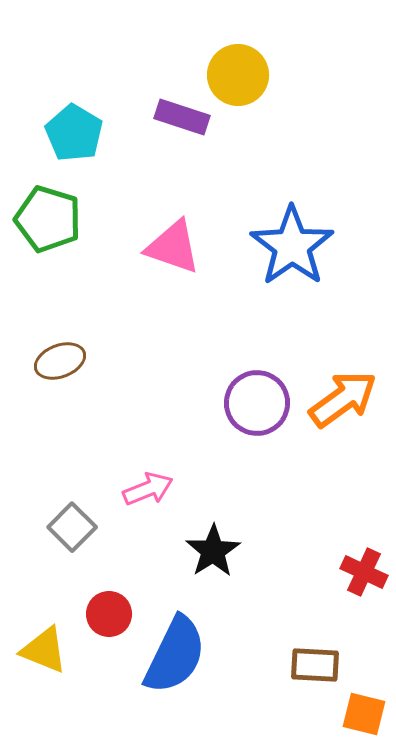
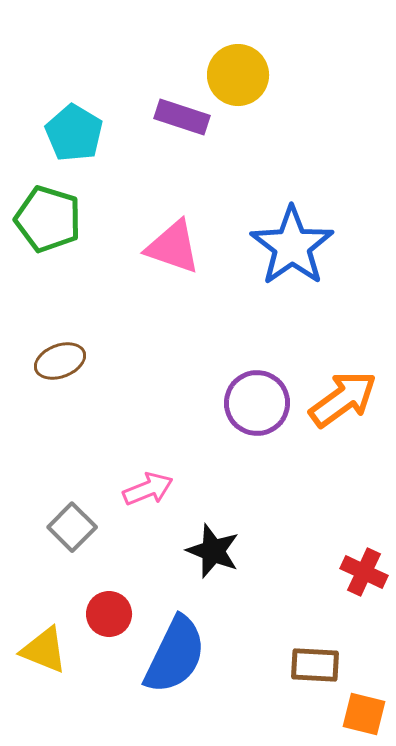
black star: rotated 18 degrees counterclockwise
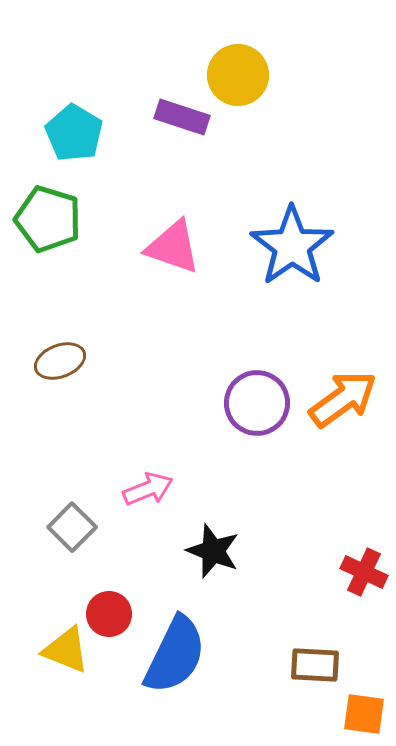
yellow triangle: moved 22 px right
orange square: rotated 6 degrees counterclockwise
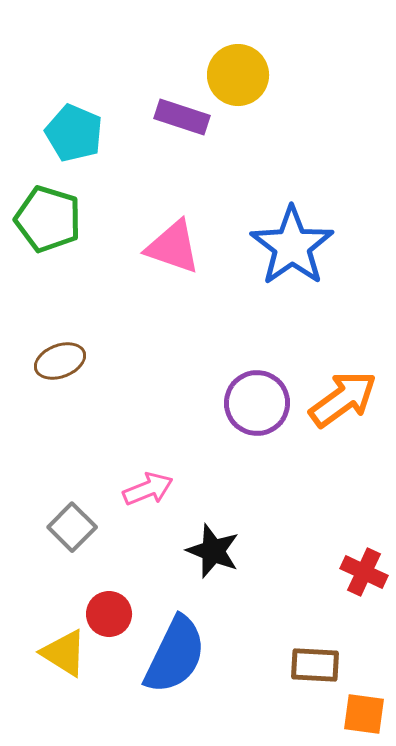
cyan pentagon: rotated 8 degrees counterclockwise
yellow triangle: moved 2 px left, 3 px down; rotated 10 degrees clockwise
